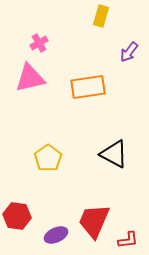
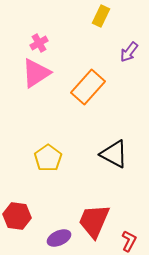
yellow rectangle: rotated 10 degrees clockwise
pink triangle: moved 6 px right, 5 px up; rotated 20 degrees counterclockwise
orange rectangle: rotated 40 degrees counterclockwise
purple ellipse: moved 3 px right, 3 px down
red L-shape: moved 1 px right, 1 px down; rotated 55 degrees counterclockwise
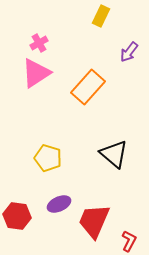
black triangle: rotated 12 degrees clockwise
yellow pentagon: rotated 20 degrees counterclockwise
purple ellipse: moved 34 px up
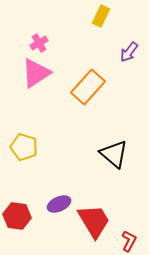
yellow pentagon: moved 24 px left, 11 px up
red trapezoid: rotated 126 degrees clockwise
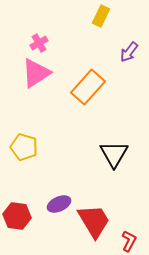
black triangle: rotated 20 degrees clockwise
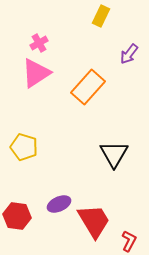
purple arrow: moved 2 px down
